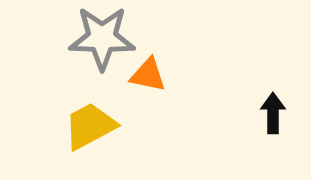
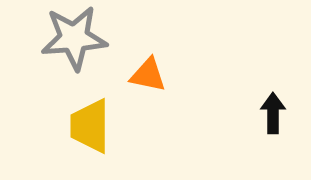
gray star: moved 28 px left; rotated 6 degrees counterclockwise
yellow trapezoid: rotated 62 degrees counterclockwise
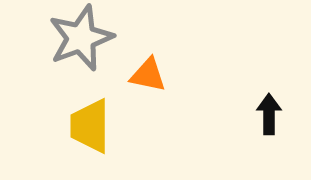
gray star: moved 7 px right; rotated 16 degrees counterclockwise
black arrow: moved 4 px left, 1 px down
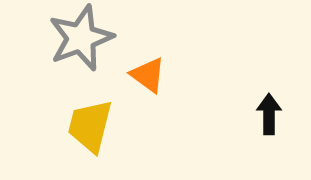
orange triangle: rotated 24 degrees clockwise
yellow trapezoid: rotated 14 degrees clockwise
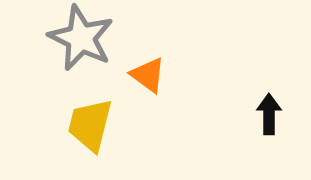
gray star: rotated 26 degrees counterclockwise
yellow trapezoid: moved 1 px up
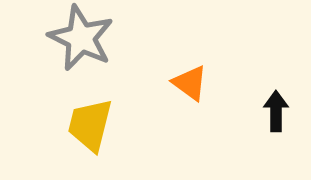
orange triangle: moved 42 px right, 8 px down
black arrow: moved 7 px right, 3 px up
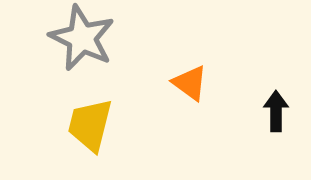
gray star: moved 1 px right
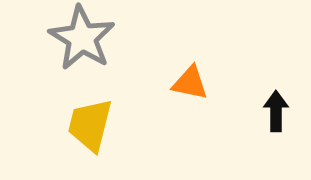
gray star: rotated 6 degrees clockwise
orange triangle: rotated 24 degrees counterclockwise
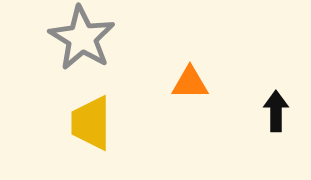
orange triangle: rotated 12 degrees counterclockwise
yellow trapezoid: moved 1 px right, 2 px up; rotated 14 degrees counterclockwise
